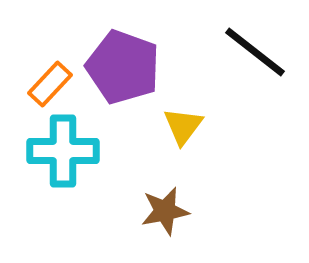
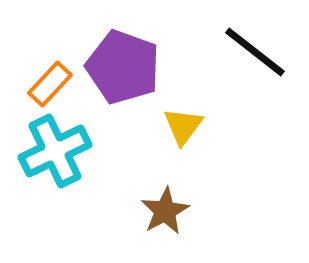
cyan cross: moved 8 px left; rotated 26 degrees counterclockwise
brown star: rotated 18 degrees counterclockwise
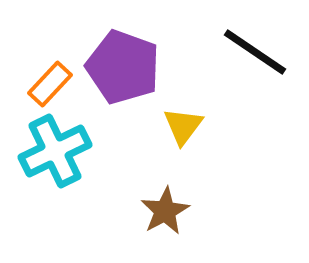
black line: rotated 4 degrees counterclockwise
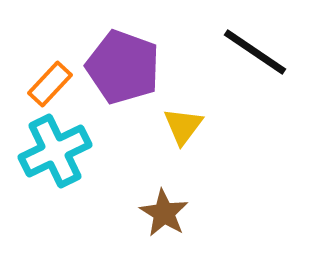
brown star: moved 1 px left, 2 px down; rotated 12 degrees counterclockwise
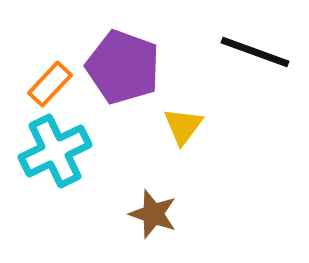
black line: rotated 14 degrees counterclockwise
brown star: moved 11 px left, 1 px down; rotated 12 degrees counterclockwise
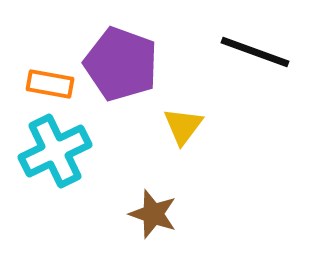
purple pentagon: moved 2 px left, 3 px up
orange rectangle: rotated 57 degrees clockwise
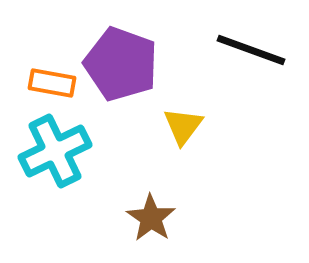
black line: moved 4 px left, 2 px up
orange rectangle: moved 2 px right, 1 px up
brown star: moved 2 px left, 4 px down; rotated 15 degrees clockwise
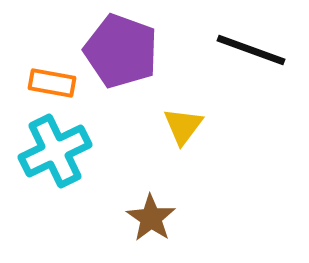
purple pentagon: moved 13 px up
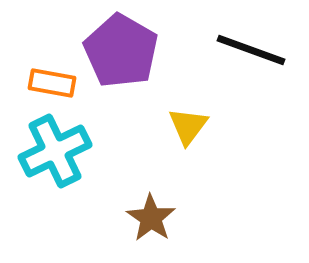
purple pentagon: rotated 10 degrees clockwise
yellow triangle: moved 5 px right
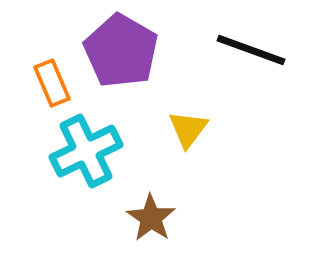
orange rectangle: rotated 57 degrees clockwise
yellow triangle: moved 3 px down
cyan cross: moved 31 px right
